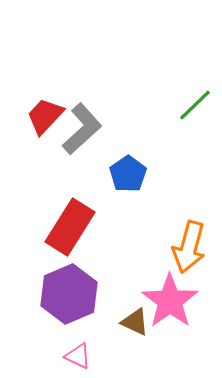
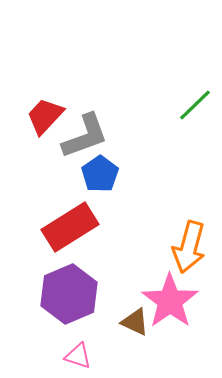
gray L-shape: moved 3 px right, 7 px down; rotated 22 degrees clockwise
blue pentagon: moved 28 px left
red rectangle: rotated 26 degrees clockwise
pink triangle: rotated 8 degrees counterclockwise
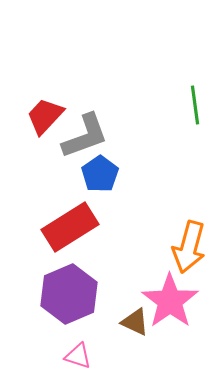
green line: rotated 54 degrees counterclockwise
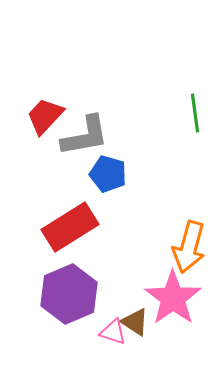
green line: moved 8 px down
gray L-shape: rotated 10 degrees clockwise
blue pentagon: moved 8 px right; rotated 21 degrees counterclockwise
pink star: moved 3 px right, 3 px up
brown triangle: rotated 8 degrees clockwise
pink triangle: moved 35 px right, 24 px up
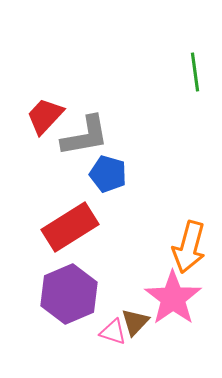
green line: moved 41 px up
brown triangle: rotated 40 degrees clockwise
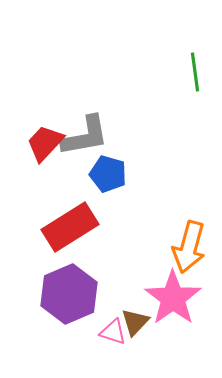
red trapezoid: moved 27 px down
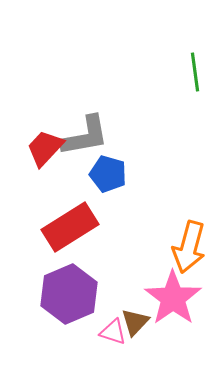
red trapezoid: moved 5 px down
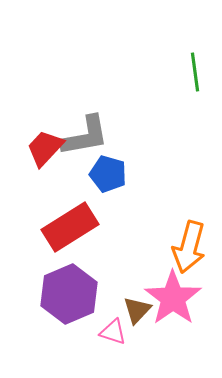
brown triangle: moved 2 px right, 12 px up
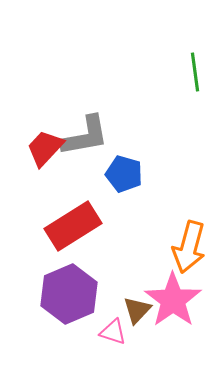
blue pentagon: moved 16 px right
red rectangle: moved 3 px right, 1 px up
pink star: moved 2 px down
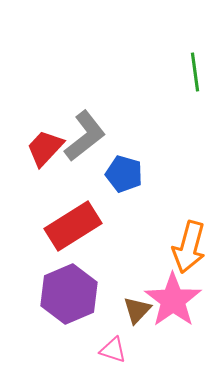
gray L-shape: rotated 28 degrees counterclockwise
pink triangle: moved 18 px down
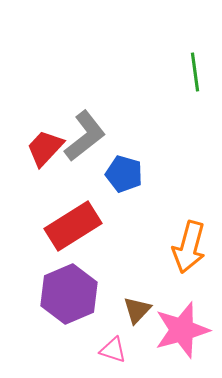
pink star: moved 9 px right, 30 px down; rotated 20 degrees clockwise
